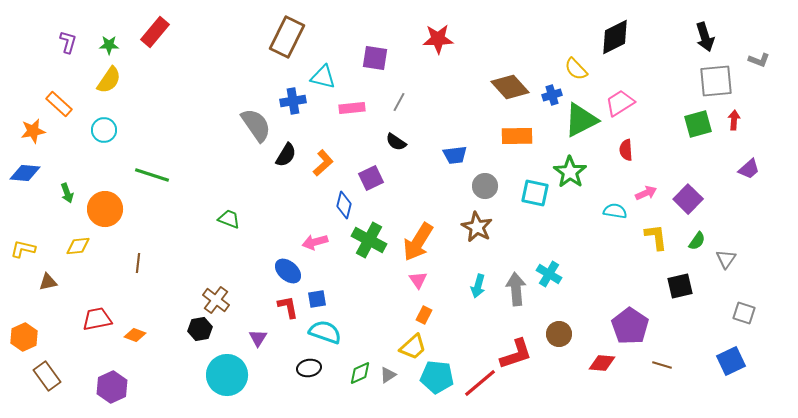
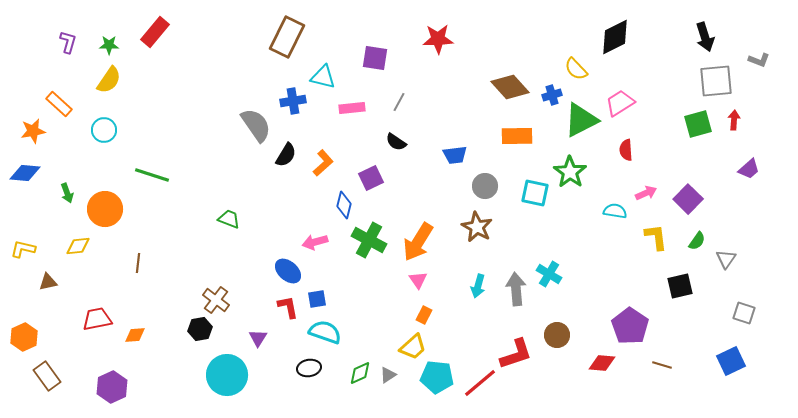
brown circle at (559, 334): moved 2 px left, 1 px down
orange diamond at (135, 335): rotated 25 degrees counterclockwise
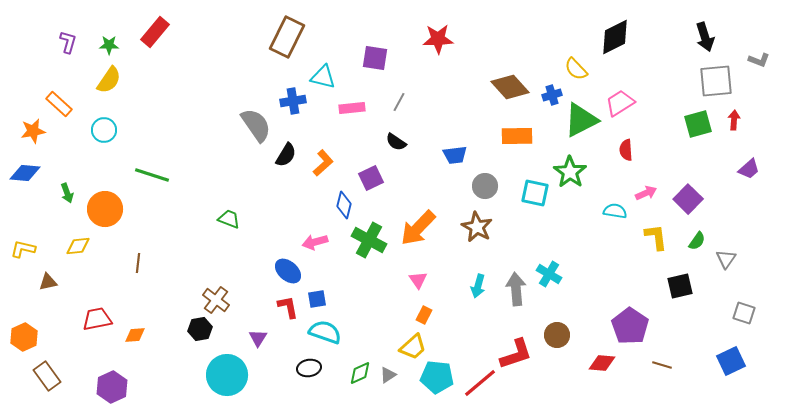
orange arrow at (418, 242): moved 14 px up; rotated 12 degrees clockwise
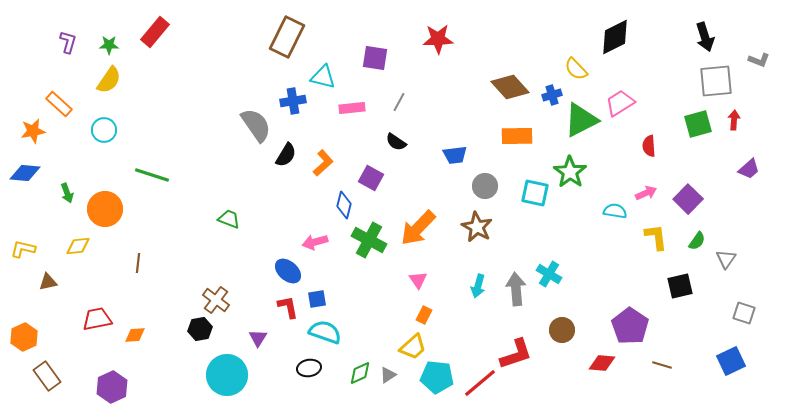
red semicircle at (626, 150): moved 23 px right, 4 px up
purple square at (371, 178): rotated 35 degrees counterclockwise
brown circle at (557, 335): moved 5 px right, 5 px up
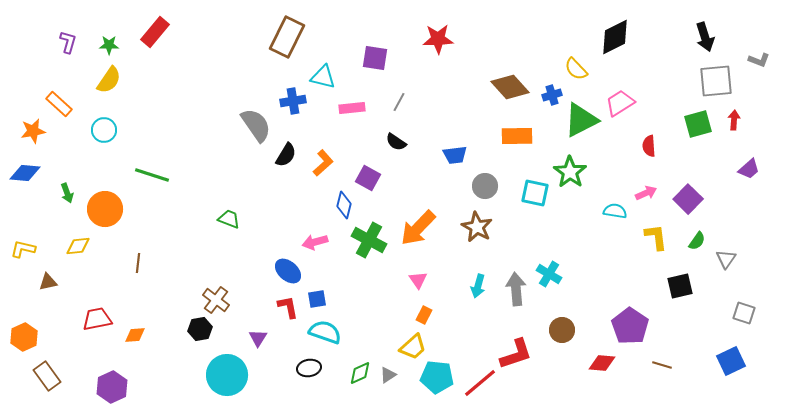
purple square at (371, 178): moved 3 px left
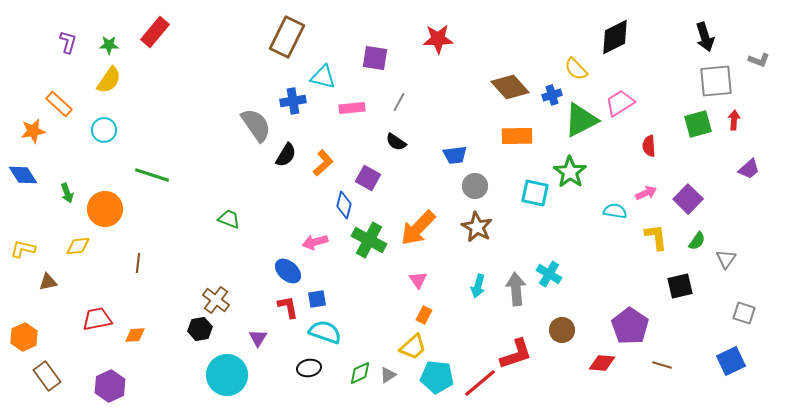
blue diamond at (25, 173): moved 2 px left, 2 px down; rotated 52 degrees clockwise
gray circle at (485, 186): moved 10 px left
purple hexagon at (112, 387): moved 2 px left, 1 px up
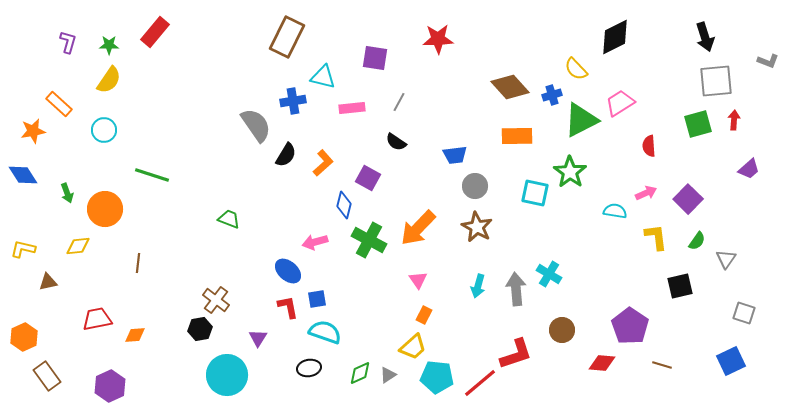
gray L-shape at (759, 60): moved 9 px right, 1 px down
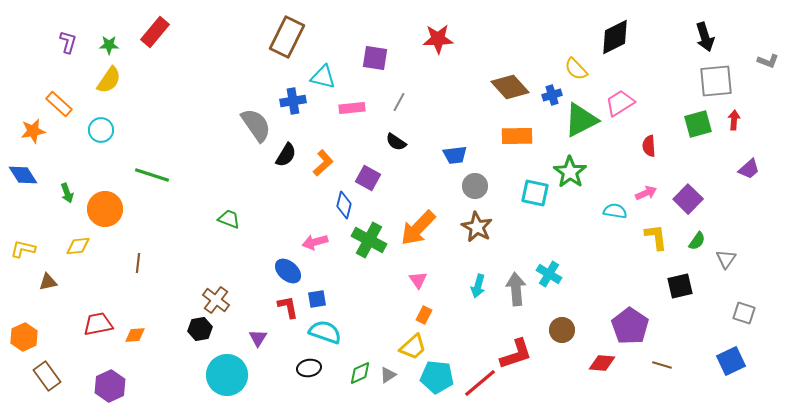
cyan circle at (104, 130): moved 3 px left
red trapezoid at (97, 319): moved 1 px right, 5 px down
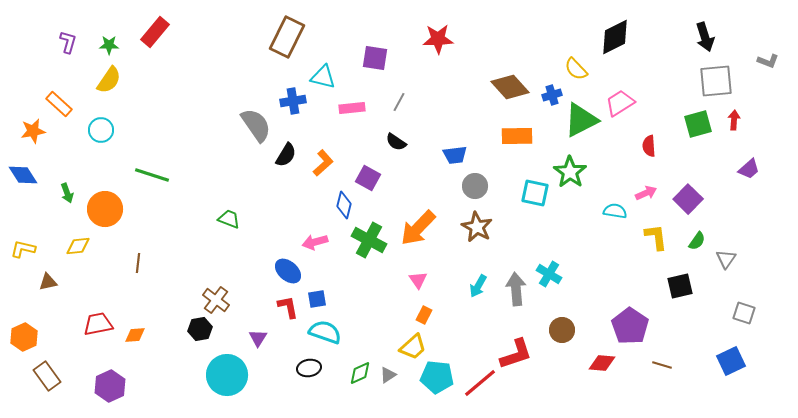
cyan arrow at (478, 286): rotated 15 degrees clockwise
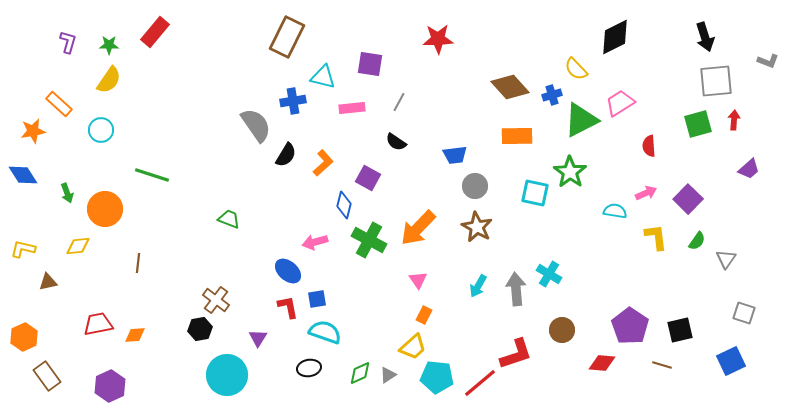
purple square at (375, 58): moved 5 px left, 6 px down
black square at (680, 286): moved 44 px down
